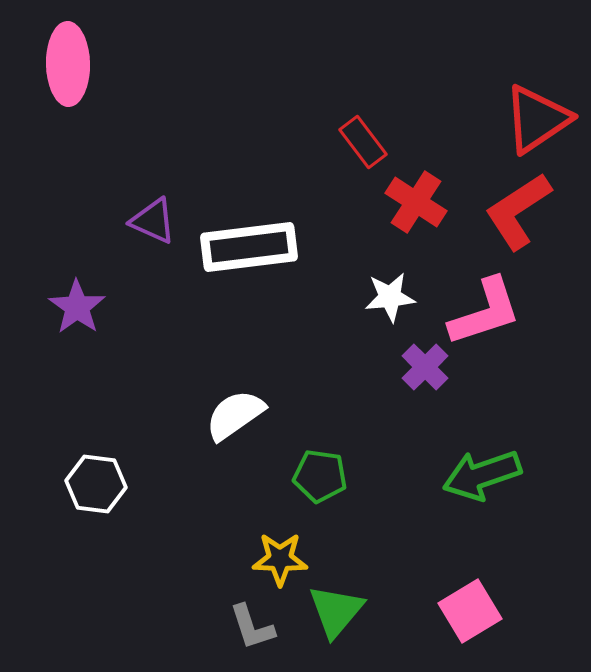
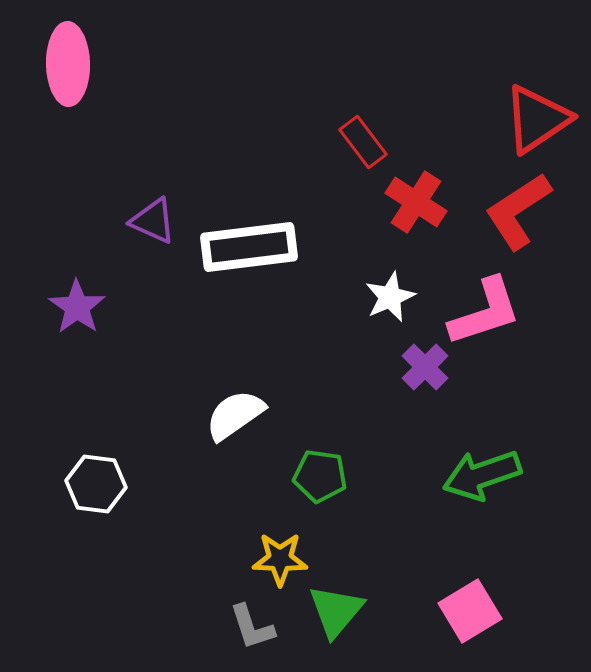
white star: rotated 18 degrees counterclockwise
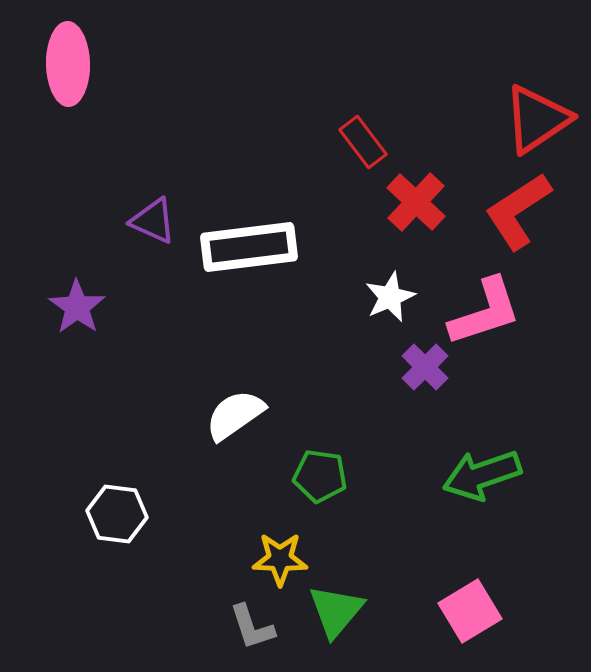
red cross: rotated 10 degrees clockwise
white hexagon: moved 21 px right, 30 px down
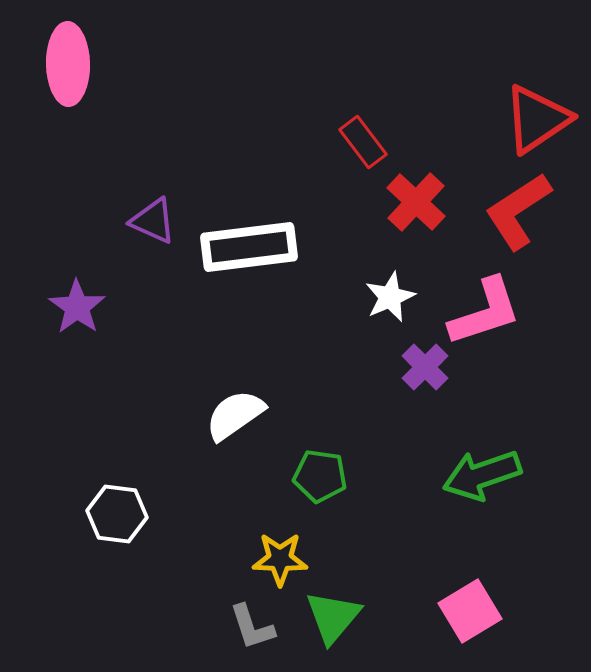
green triangle: moved 3 px left, 6 px down
